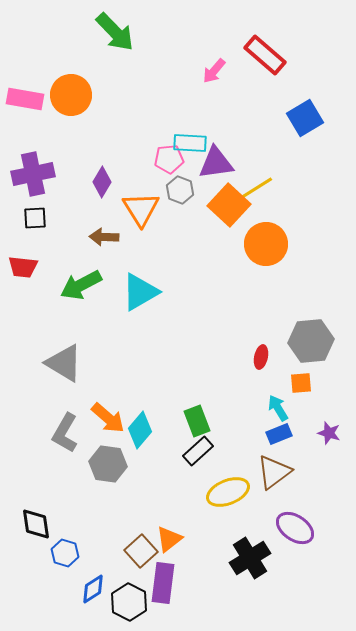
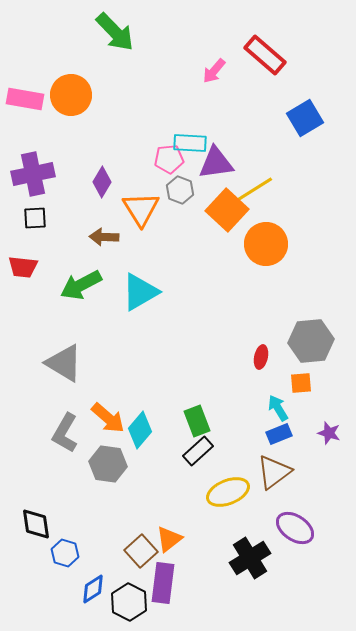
orange square at (229, 205): moved 2 px left, 5 px down
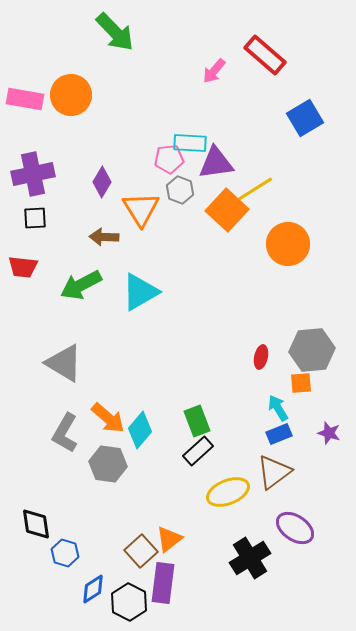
orange circle at (266, 244): moved 22 px right
gray hexagon at (311, 341): moved 1 px right, 9 px down
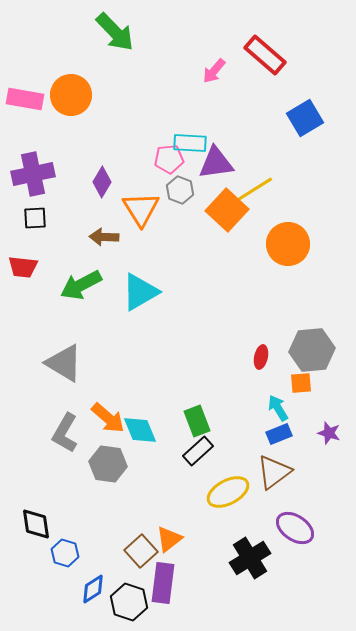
cyan diamond at (140, 430): rotated 63 degrees counterclockwise
yellow ellipse at (228, 492): rotated 6 degrees counterclockwise
black hexagon at (129, 602): rotated 9 degrees counterclockwise
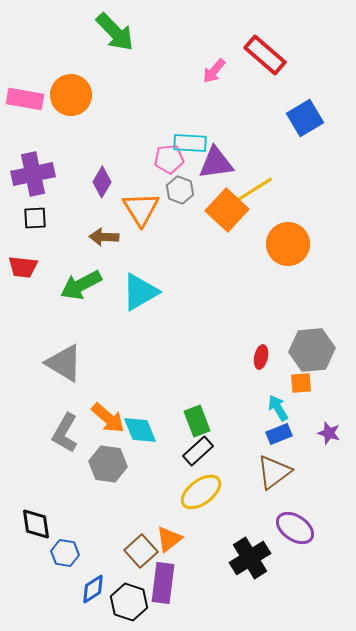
yellow ellipse at (228, 492): moved 27 px left; rotated 9 degrees counterclockwise
blue hexagon at (65, 553): rotated 8 degrees counterclockwise
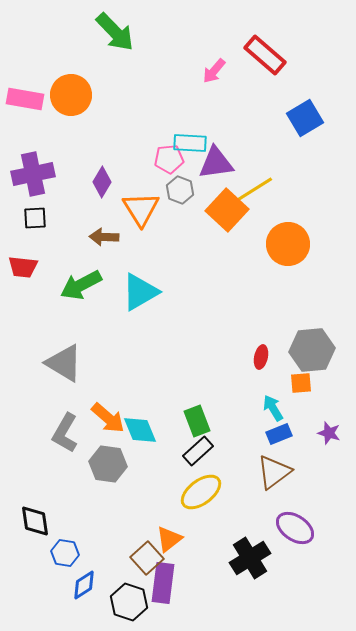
cyan arrow at (278, 408): moved 5 px left
black diamond at (36, 524): moved 1 px left, 3 px up
brown square at (141, 551): moved 6 px right, 7 px down
blue diamond at (93, 589): moved 9 px left, 4 px up
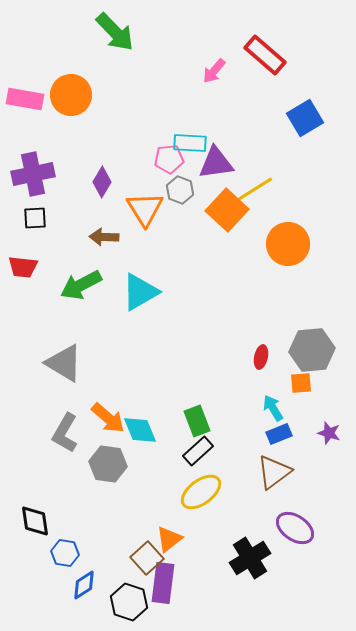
orange triangle at (141, 209): moved 4 px right
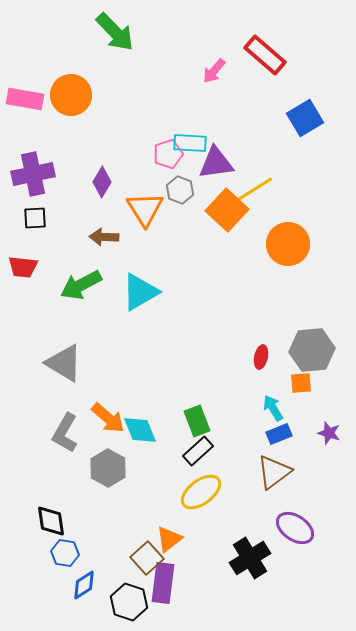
pink pentagon at (169, 159): moved 1 px left, 5 px up; rotated 12 degrees counterclockwise
gray hexagon at (108, 464): moved 4 px down; rotated 21 degrees clockwise
black diamond at (35, 521): moved 16 px right
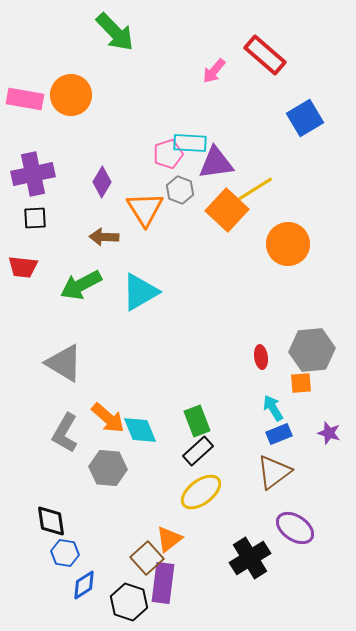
red ellipse at (261, 357): rotated 20 degrees counterclockwise
gray hexagon at (108, 468): rotated 24 degrees counterclockwise
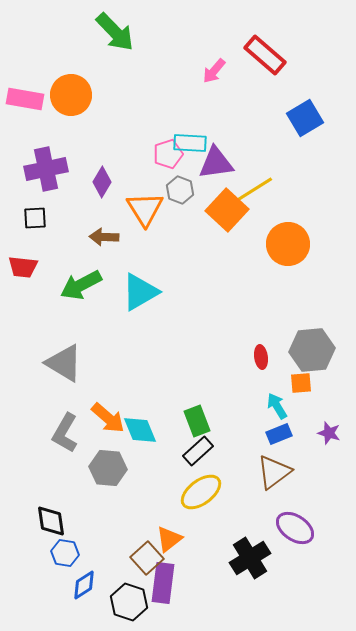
purple cross at (33, 174): moved 13 px right, 5 px up
cyan arrow at (273, 408): moved 4 px right, 2 px up
